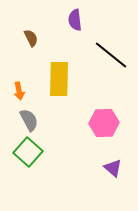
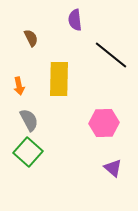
orange arrow: moved 5 px up
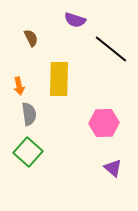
purple semicircle: rotated 65 degrees counterclockwise
black line: moved 6 px up
gray semicircle: moved 6 px up; rotated 20 degrees clockwise
